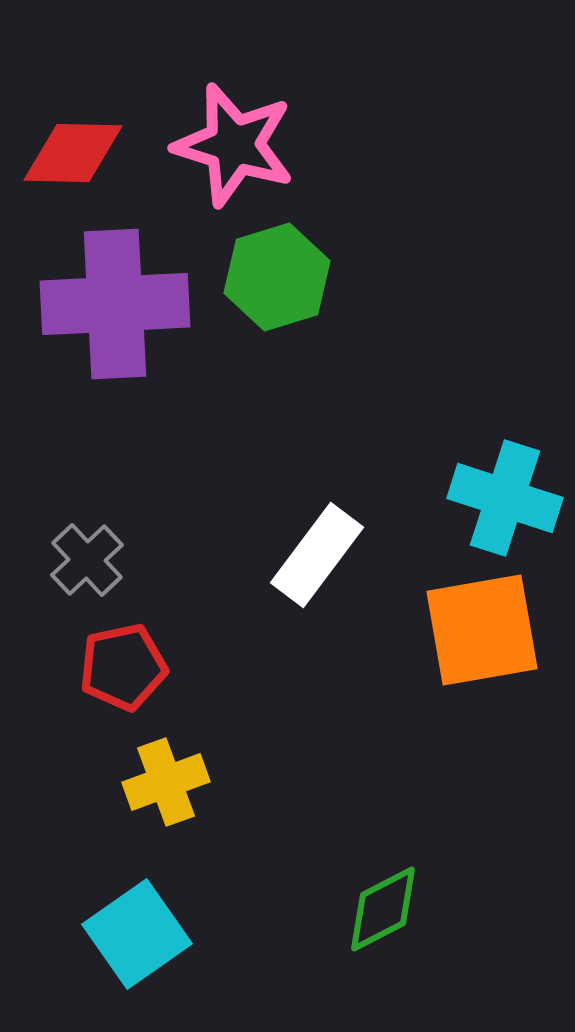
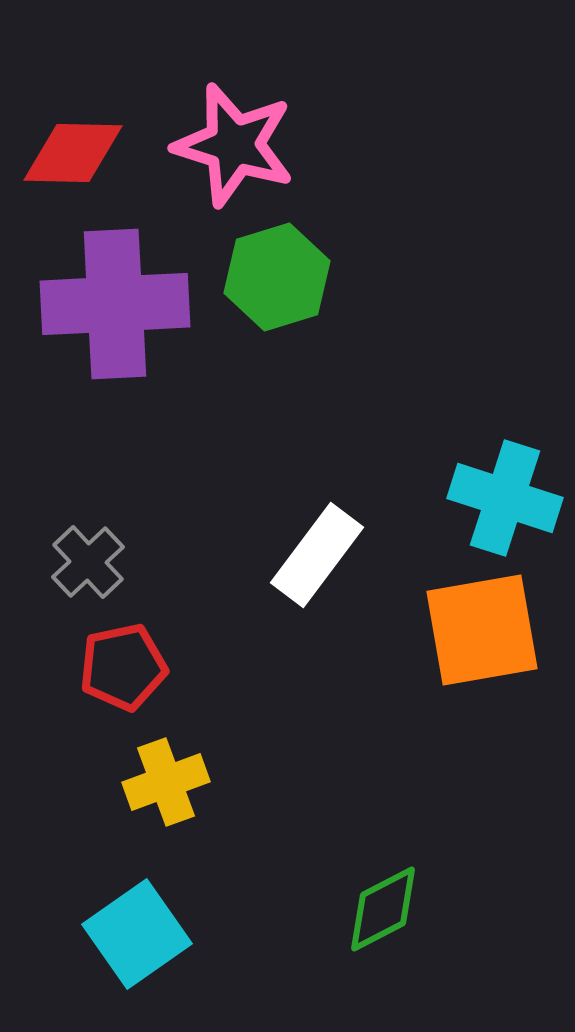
gray cross: moved 1 px right, 2 px down
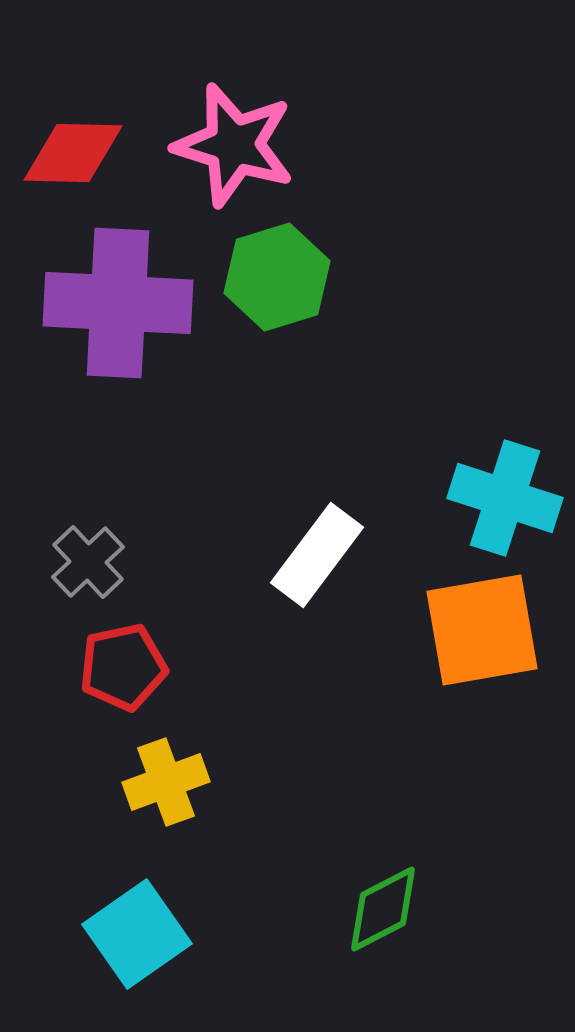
purple cross: moved 3 px right, 1 px up; rotated 6 degrees clockwise
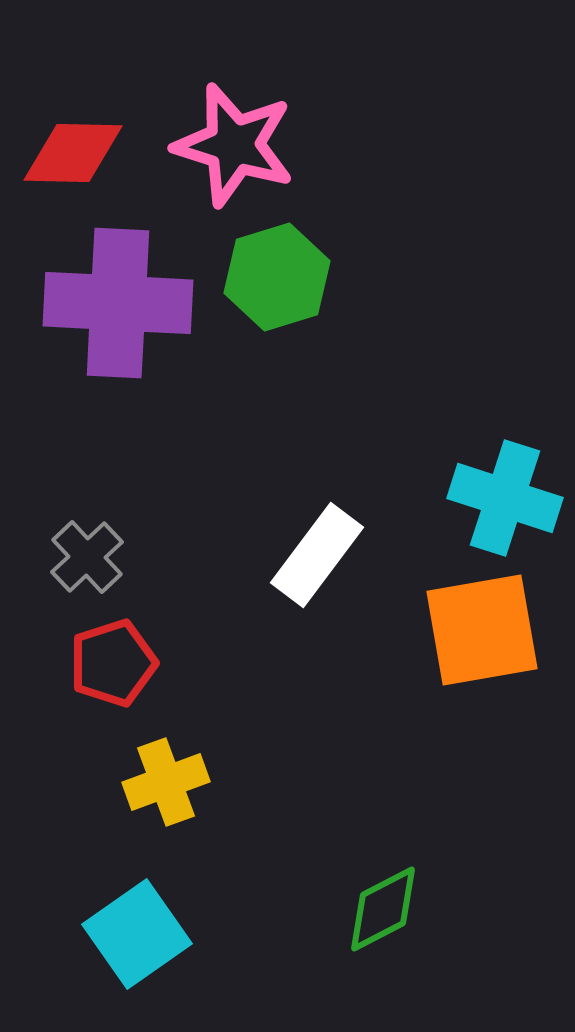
gray cross: moved 1 px left, 5 px up
red pentagon: moved 10 px left, 4 px up; rotated 6 degrees counterclockwise
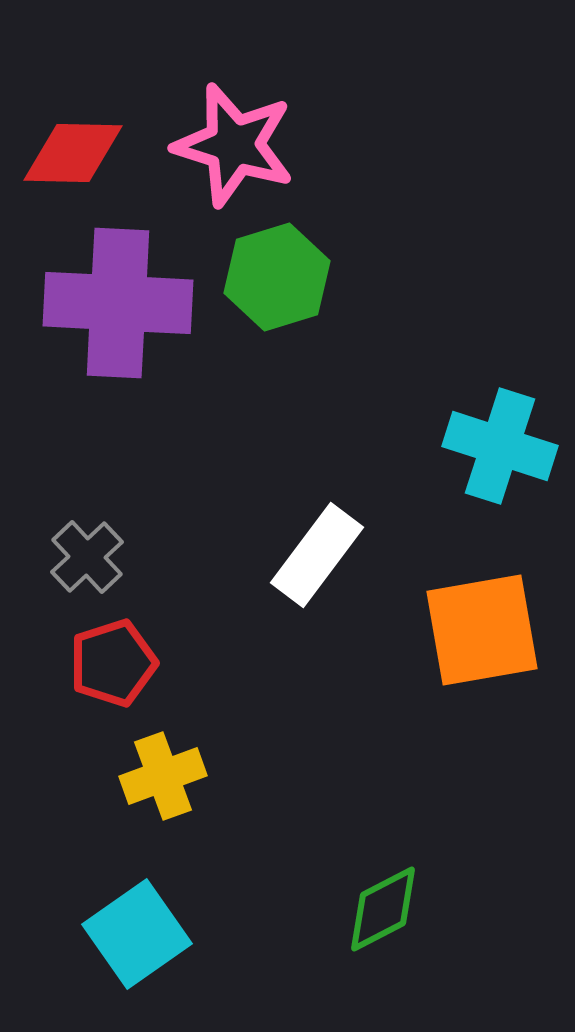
cyan cross: moved 5 px left, 52 px up
yellow cross: moved 3 px left, 6 px up
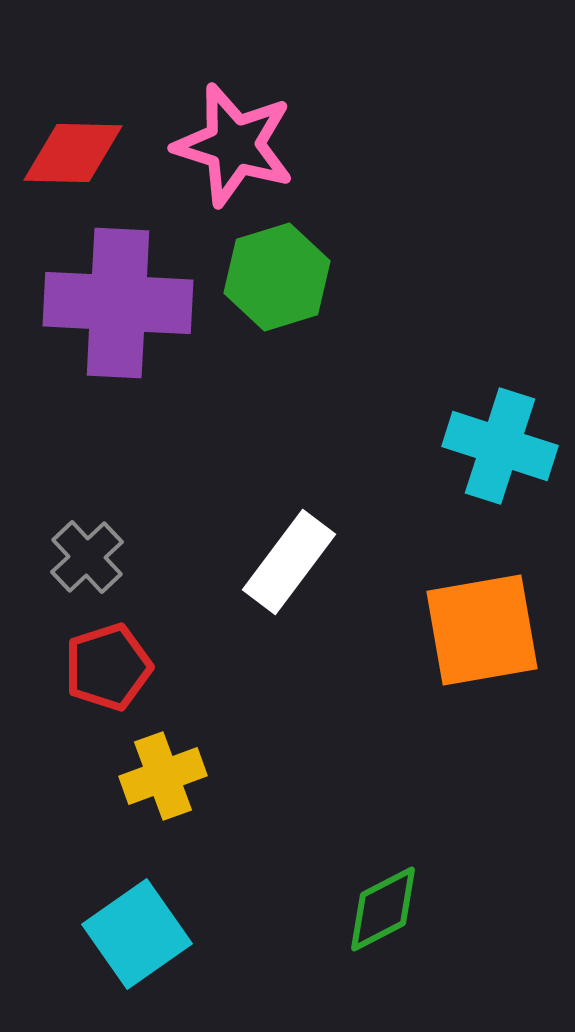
white rectangle: moved 28 px left, 7 px down
red pentagon: moved 5 px left, 4 px down
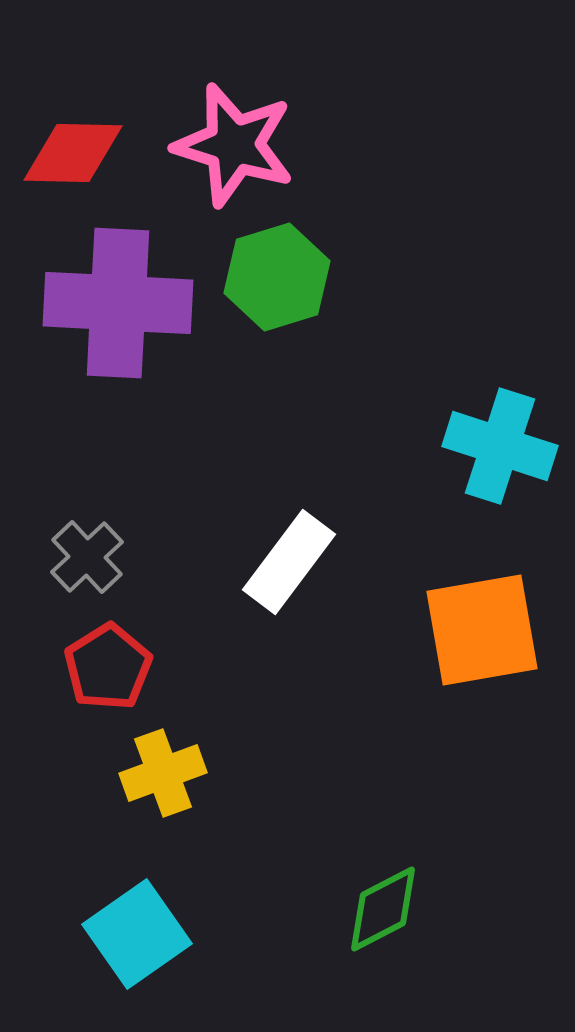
red pentagon: rotated 14 degrees counterclockwise
yellow cross: moved 3 px up
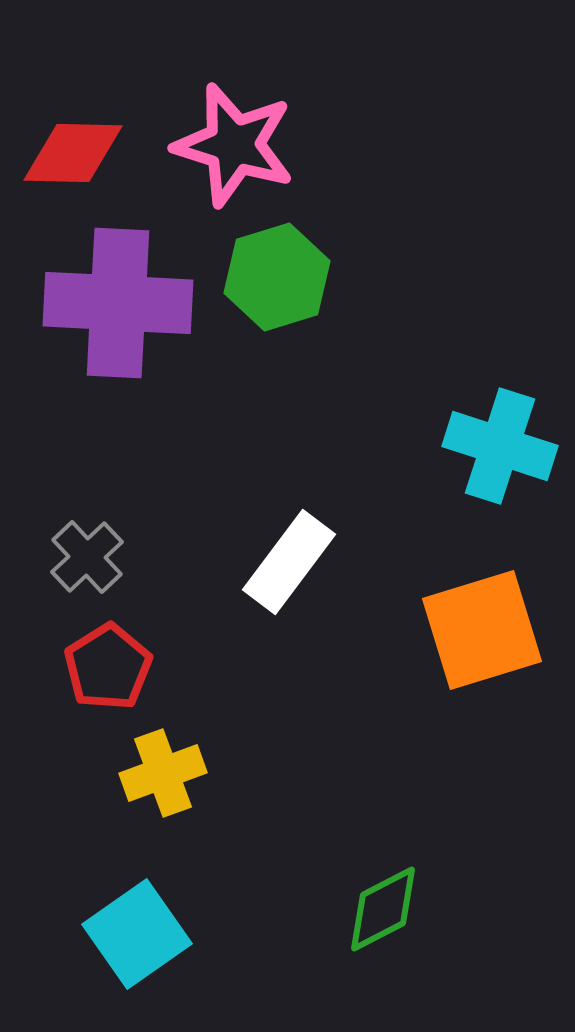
orange square: rotated 7 degrees counterclockwise
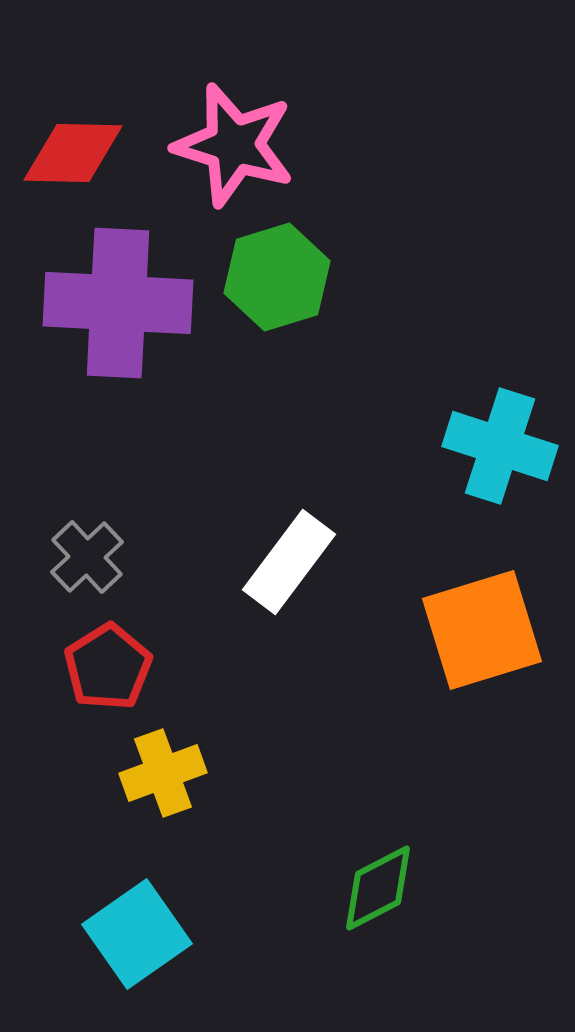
green diamond: moved 5 px left, 21 px up
